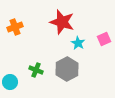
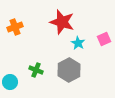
gray hexagon: moved 2 px right, 1 px down
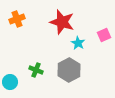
orange cross: moved 2 px right, 8 px up
pink square: moved 4 px up
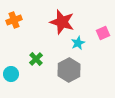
orange cross: moved 3 px left, 1 px down
pink square: moved 1 px left, 2 px up
cyan star: rotated 16 degrees clockwise
green cross: moved 11 px up; rotated 24 degrees clockwise
cyan circle: moved 1 px right, 8 px up
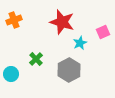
pink square: moved 1 px up
cyan star: moved 2 px right
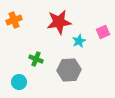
red star: moved 3 px left; rotated 25 degrees counterclockwise
cyan star: moved 1 px left, 2 px up
green cross: rotated 24 degrees counterclockwise
gray hexagon: rotated 25 degrees clockwise
cyan circle: moved 8 px right, 8 px down
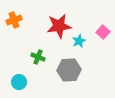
red star: moved 4 px down
pink square: rotated 24 degrees counterclockwise
green cross: moved 2 px right, 2 px up
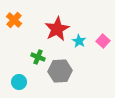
orange cross: rotated 28 degrees counterclockwise
red star: moved 2 px left, 3 px down; rotated 20 degrees counterclockwise
pink square: moved 9 px down
cyan star: rotated 16 degrees counterclockwise
gray hexagon: moved 9 px left, 1 px down
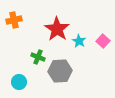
orange cross: rotated 35 degrees clockwise
red star: rotated 10 degrees counterclockwise
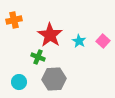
red star: moved 7 px left, 6 px down
gray hexagon: moved 6 px left, 8 px down
